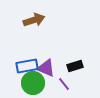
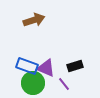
blue rectangle: rotated 30 degrees clockwise
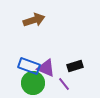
blue rectangle: moved 2 px right
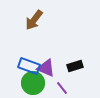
brown arrow: rotated 145 degrees clockwise
purple line: moved 2 px left, 4 px down
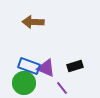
brown arrow: moved 1 px left, 2 px down; rotated 55 degrees clockwise
green circle: moved 9 px left
